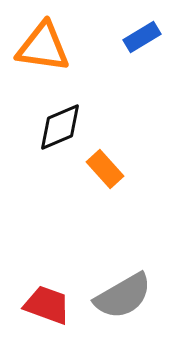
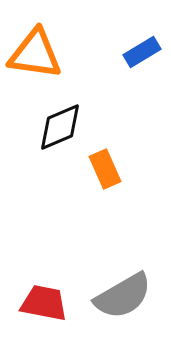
blue rectangle: moved 15 px down
orange triangle: moved 8 px left, 7 px down
orange rectangle: rotated 18 degrees clockwise
red trapezoid: moved 3 px left, 2 px up; rotated 9 degrees counterclockwise
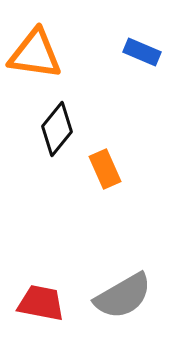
blue rectangle: rotated 54 degrees clockwise
black diamond: moved 3 px left, 2 px down; rotated 28 degrees counterclockwise
red trapezoid: moved 3 px left
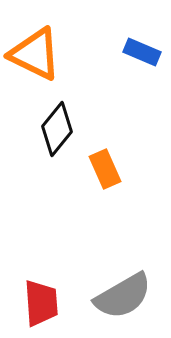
orange triangle: rotated 18 degrees clockwise
red trapezoid: rotated 75 degrees clockwise
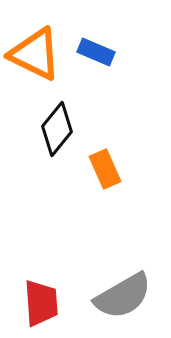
blue rectangle: moved 46 px left
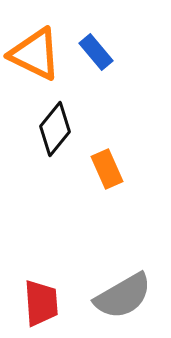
blue rectangle: rotated 27 degrees clockwise
black diamond: moved 2 px left
orange rectangle: moved 2 px right
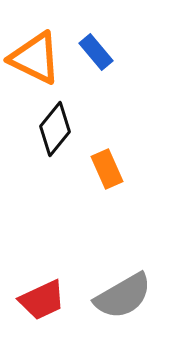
orange triangle: moved 4 px down
red trapezoid: moved 1 px right, 3 px up; rotated 69 degrees clockwise
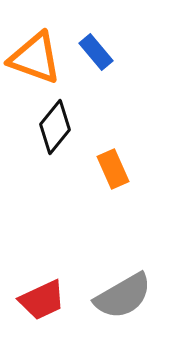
orange triangle: rotated 6 degrees counterclockwise
black diamond: moved 2 px up
orange rectangle: moved 6 px right
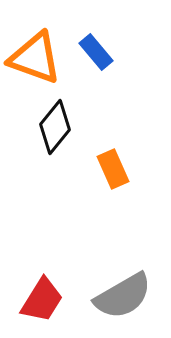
red trapezoid: rotated 33 degrees counterclockwise
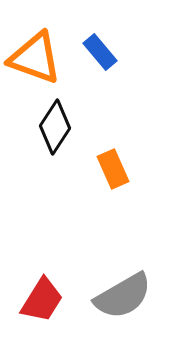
blue rectangle: moved 4 px right
black diamond: rotated 6 degrees counterclockwise
